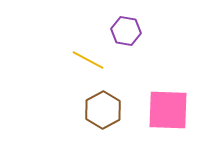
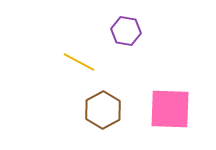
yellow line: moved 9 px left, 2 px down
pink square: moved 2 px right, 1 px up
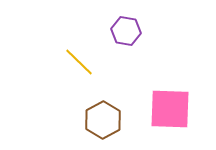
yellow line: rotated 16 degrees clockwise
brown hexagon: moved 10 px down
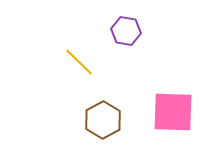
pink square: moved 3 px right, 3 px down
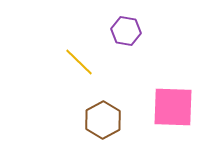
pink square: moved 5 px up
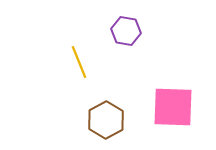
yellow line: rotated 24 degrees clockwise
brown hexagon: moved 3 px right
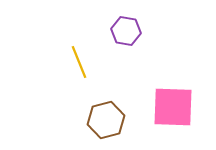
brown hexagon: rotated 15 degrees clockwise
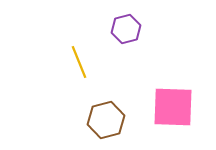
purple hexagon: moved 2 px up; rotated 24 degrees counterclockwise
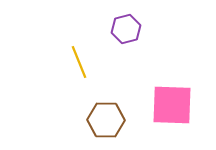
pink square: moved 1 px left, 2 px up
brown hexagon: rotated 15 degrees clockwise
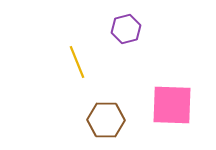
yellow line: moved 2 px left
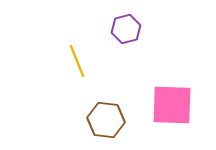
yellow line: moved 1 px up
brown hexagon: rotated 6 degrees clockwise
